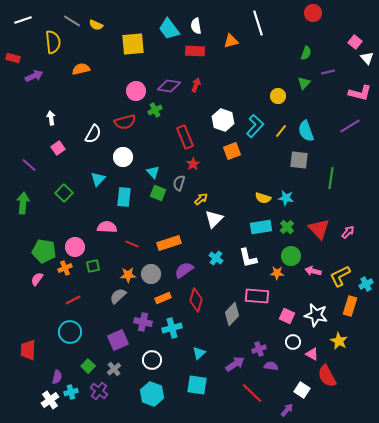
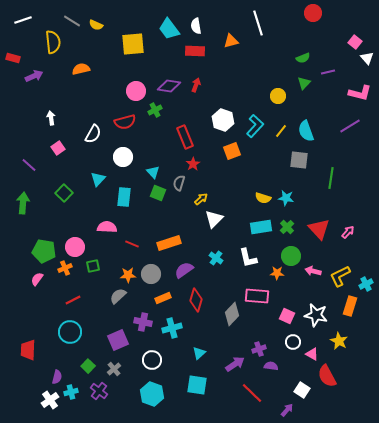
green semicircle at (306, 53): moved 3 px left, 5 px down; rotated 48 degrees clockwise
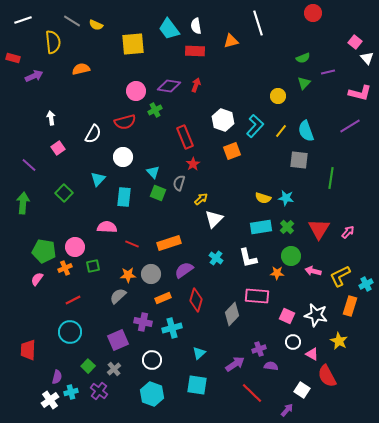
red triangle at (319, 229): rotated 15 degrees clockwise
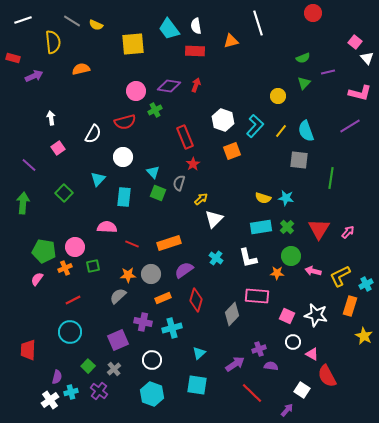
yellow star at (339, 341): moved 25 px right, 5 px up
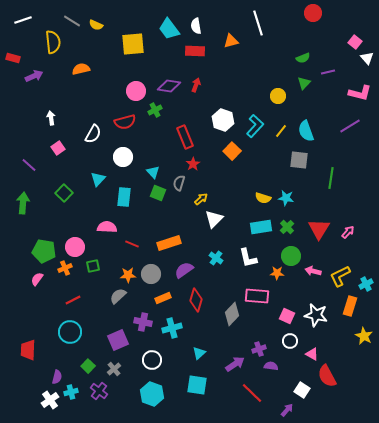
orange square at (232, 151): rotated 24 degrees counterclockwise
white circle at (293, 342): moved 3 px left, 1 px up
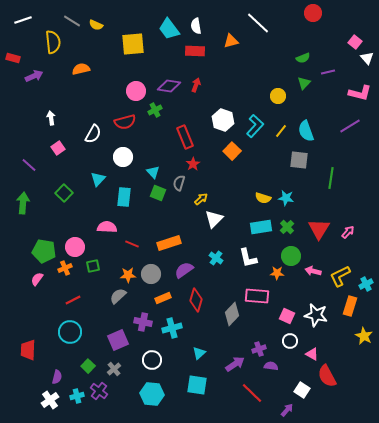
white line at (258, 23): rotated 30 degrees counterclockwise
cyan cross at (71, 392): moved 6 px right, 4 px down
cyan hexagon at (152, 394): rotated 15 degrees counterclockwise
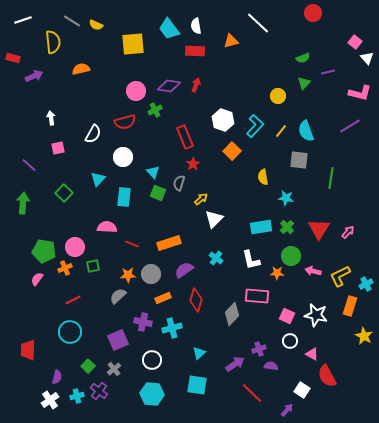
pink square at (58, 148): rotated 24 degrees clockwise
yellow semicircle at (263, 198): moved 21 px up; rotated 63 degrees clockwise
white L-shape at (248, 258): moved 3 px right, 2 px down
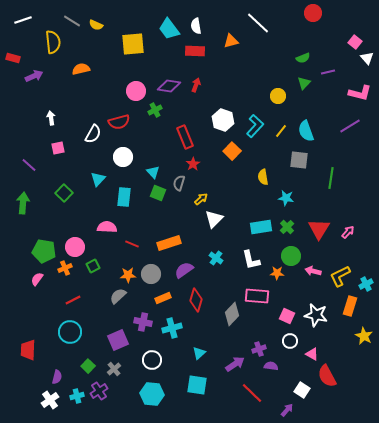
red semicircle at (125, 122): moved 6 px left
green square at (93, 266): rotated 16 degrees counterclockwise
purple cross at (99, 391): rotated 18 degrees clockwise
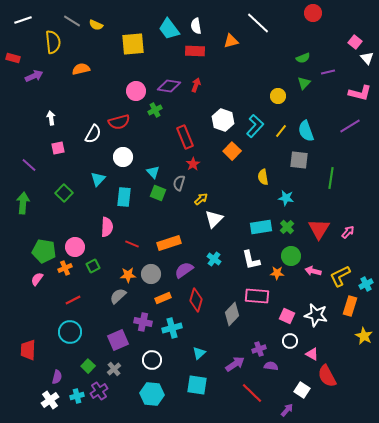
pink semicircle at (107, 227): rotated 90 degrees clockwise
cyan cross at (216, 258): moved 2 px left, 1 px down
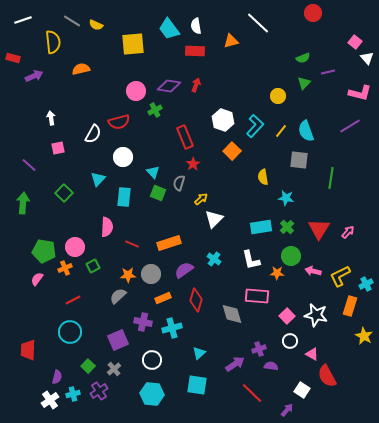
gray diamond at (232, 314): rotated 60 degrees counterclockwise
pink square at (287, 316): rotated 21 degrees clockwise
cyan cross at (77, 396): moved 4 px left, 2 px up
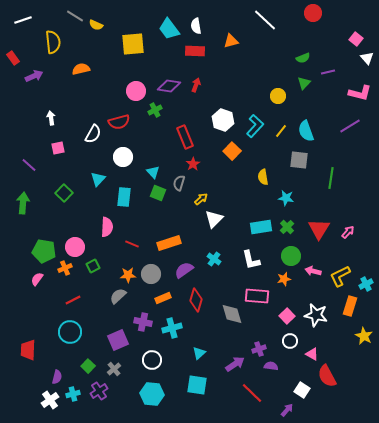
gray line at (72, 21): moved 3 px right, 5 px up
white line at (258, 23): moved 7 px right, 3 px up
pink square at (355, 42): moved 1 px right, 3 px up
red rectangle at (13, 58): rotated 40 degrees clockwise
orange star at (277, 273): moved 7 px right, 6 px down; rotated 16 degrees counterclockwise
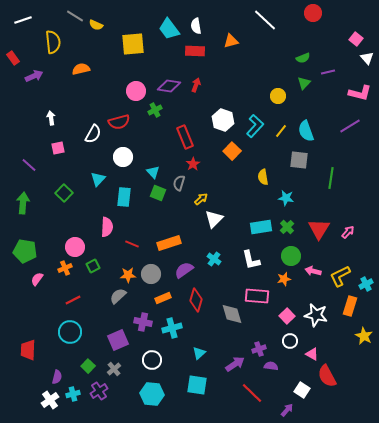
green pentagon at (44, 251): moved 19 px left
